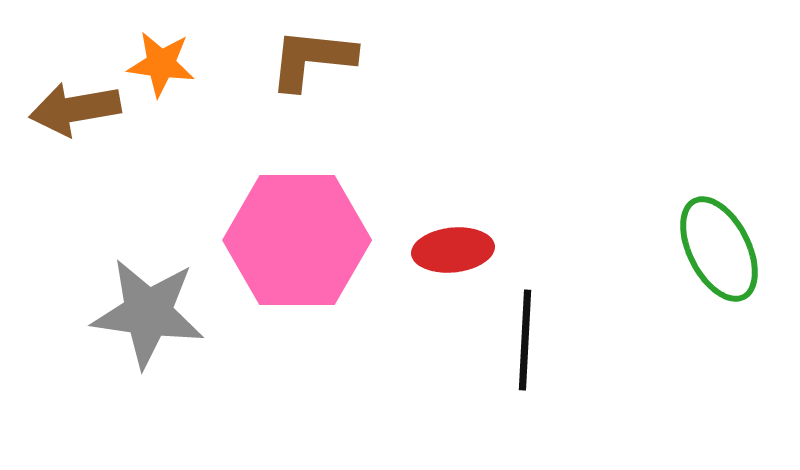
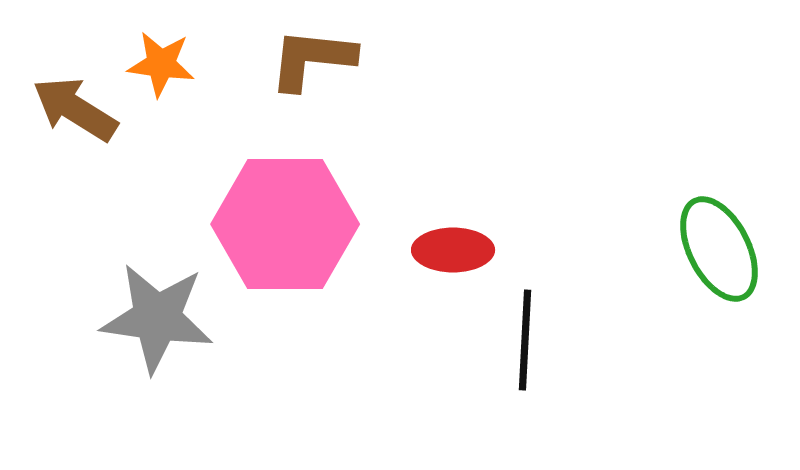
brown arrow: rotated 42 degrees clockwise
pink hexagon: moved 12 px left, 16 px up
red ellipse: rotated 6 degrees clockwise
gray star: moved 9 px right, 5 px down
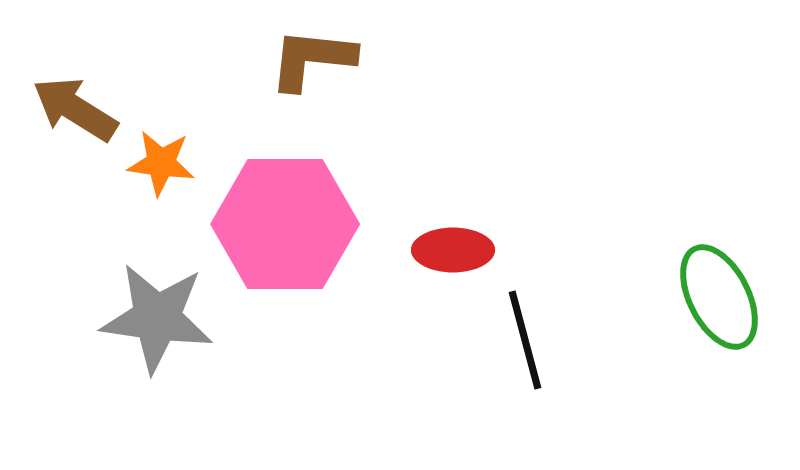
orange star: moved 99 px down
green ellipse: moved 48 px down
black line: rotated 18 degrees counterclockwise
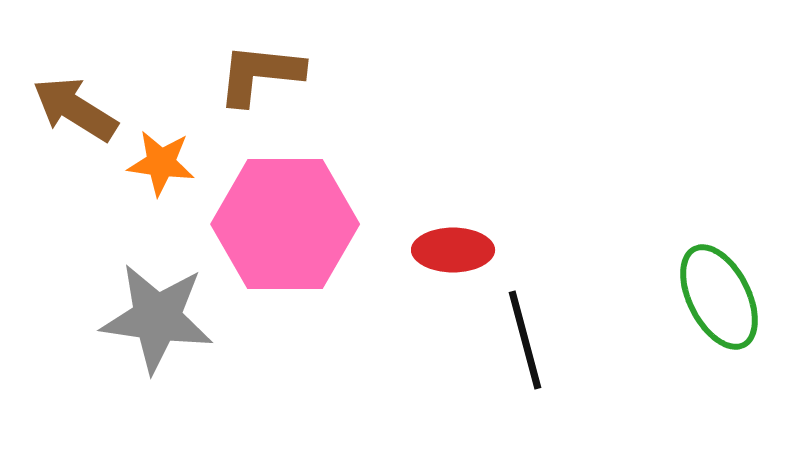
brown L-shape: moved 52 px left, 15 px down
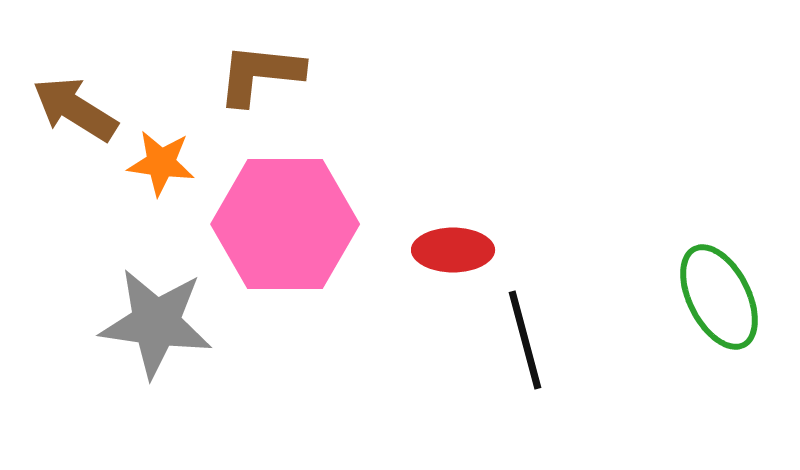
gray star: moved 1 px left, 5 px down
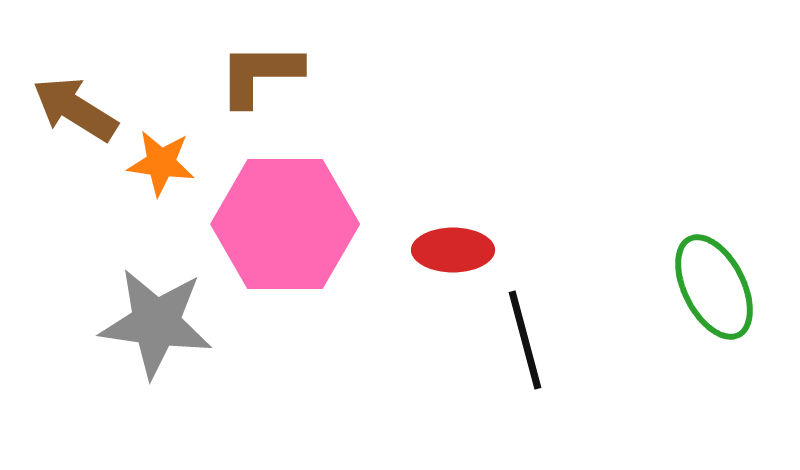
brown L-shape: rotated 6 degrees counterclockwise
green ellipse: moved 5 px left, 10 px up
